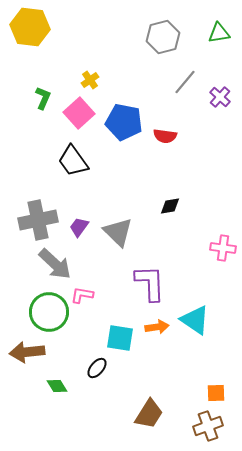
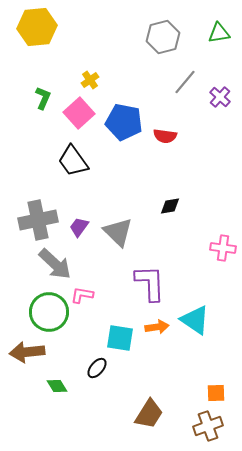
yellow hexagon: moved 7 px right; rotated 12 degrees counterclockwise
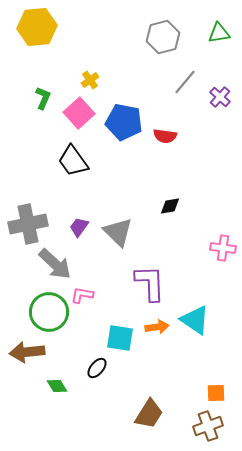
gray cross: moved 10 px left, 4 px down
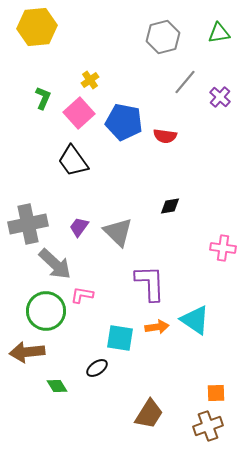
green circle: moved 3 px left, 1 px up
black ellipse: rotated 15 degrees clockwise
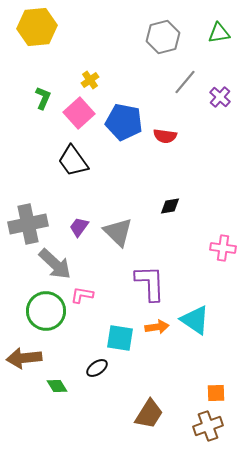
brown arrow: moved 3 px left, 6 px down
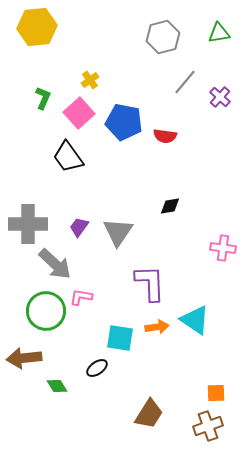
black trapezoid: moved 5 px left, 4 px up
gray cross: rotated 12 degrees clockwise
gray triangle: rotated 20 degrees clockwise
pink L-shape: moved 1 px left, 2 px down
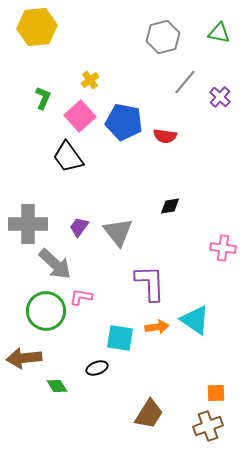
green triangle: rotated 20 degrees clockwise
pink square: moved 1 px right, 3 px down
gray triangle: rotated 12 degrees counterclockwise
black ellipse: rotated 15 degrees clockwise
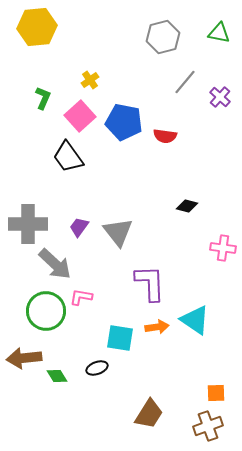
black diamond: moved 17 px right; rotated 25 degrees clockwise
green diamond: moved 10 px up
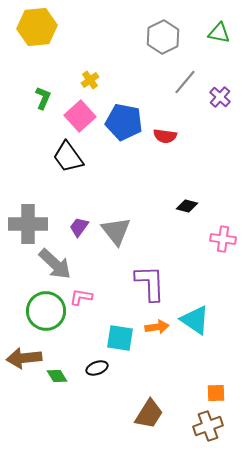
gray hexagon: rotated 12 degrees counterclockwise
gray triangle: moved 2 px left, 1 px up
pink cross: moved 9 px up
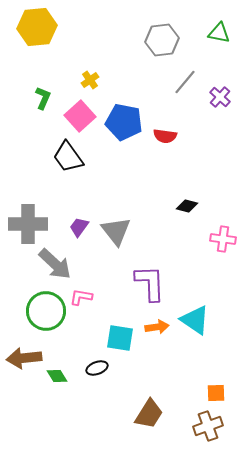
gray hexagon: moved 1 px left, 3 px down; rotated 20 degrees clockwise
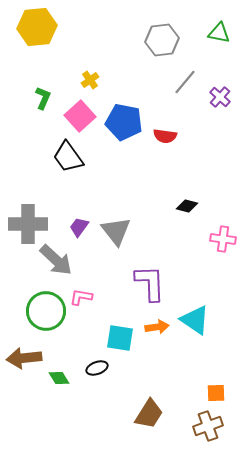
gray arrow: moved 1 px right, 4 px up
green diamond: moved 2 px right, 2 px down
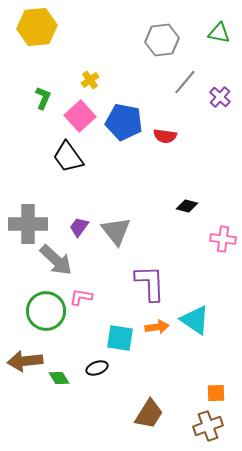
brown arrow: moved 1 px right, 3 px down
